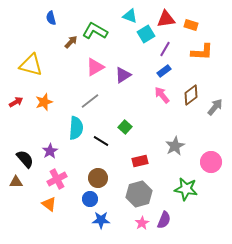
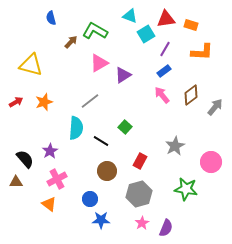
pink triangle: moved 4 px right, 4 px up
red rectangle: rotated 49 degrees counterclockwise
brown circle: moved 9 px right, 7 px up
purple semicircle: moved 2 px right, 8 px down
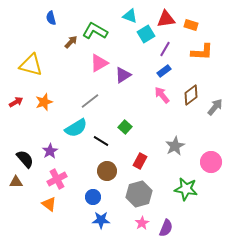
cyan semicircle: rotated 55 degrees clockwise
blue circle: moved 3 px right, 2 px up
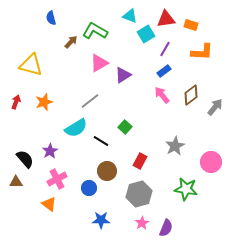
red arrow: rotated 40 degrees counterclockwise
blue circle: moved 4 px left, 9 px up
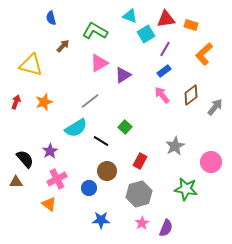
brown arrow: moved 8 px left, 4 px down
orange L-shape: moved 2 px right, 2 px down; rotated 135 degrees clockwise
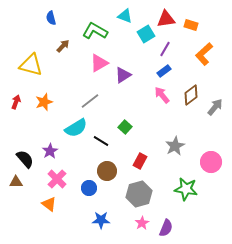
cyan triangle: moved 5 px left
pink cross: rotated 18 degrees counterclockwise
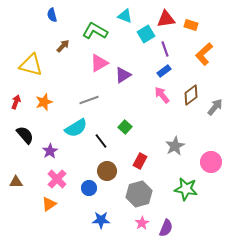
blue semicircle: moved 1 px right, 3 px up
purple line: rotated 49 degrees counterclockwise
gray line: moved 1 px left, 1 px up; rotated 18 degrees clockwise
black line: rotated 21 degrees clockwise
black semicircle: moved 24 px up
orange triangle: rotated 49 degrees clockwise
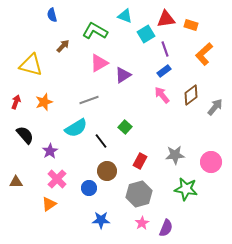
gray star: moved 9 px down; rotated 24 degrees clockwise
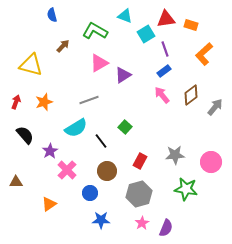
pink cross: moved 10 px right, 9 px up
blue circle: moved 1 px right, 5 px down
